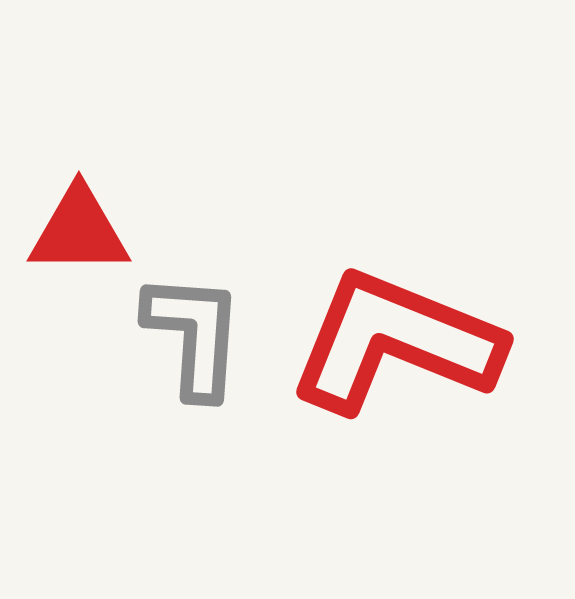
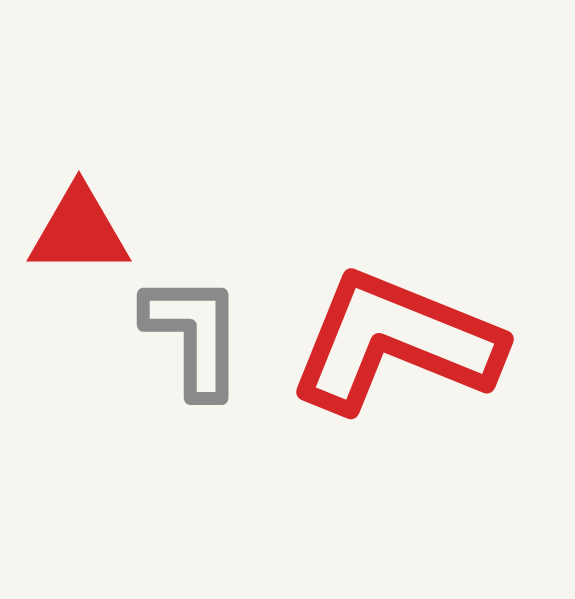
gray L-shape: rotated 4 degrees counterclockwise
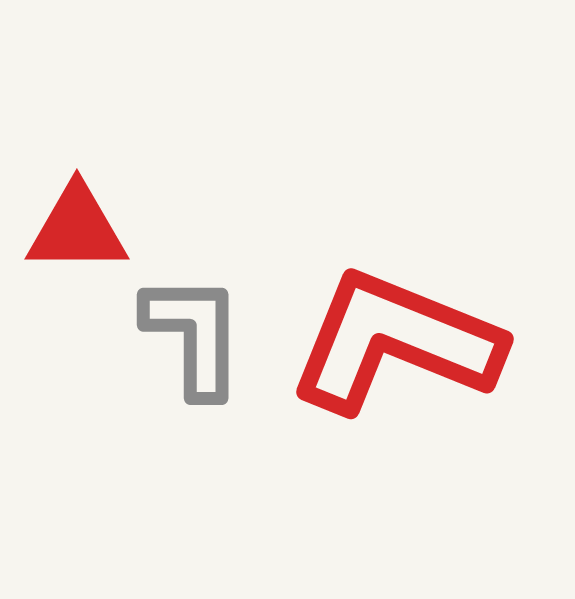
red triangle: moved 2 px left, 2 px up
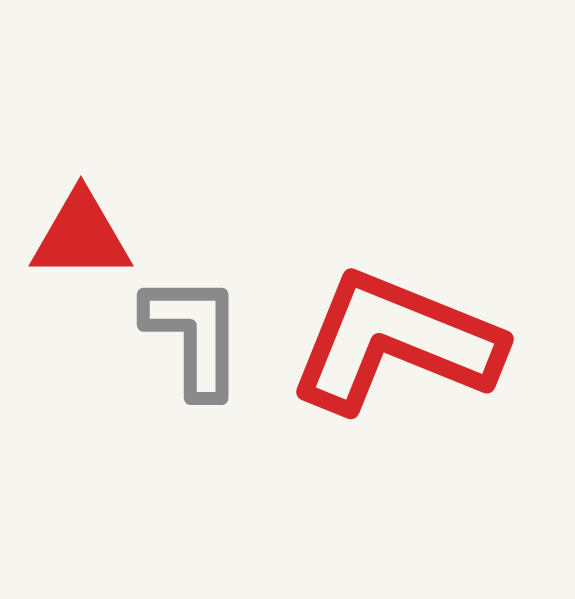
red triangle: moved 4 px right, 7 px down
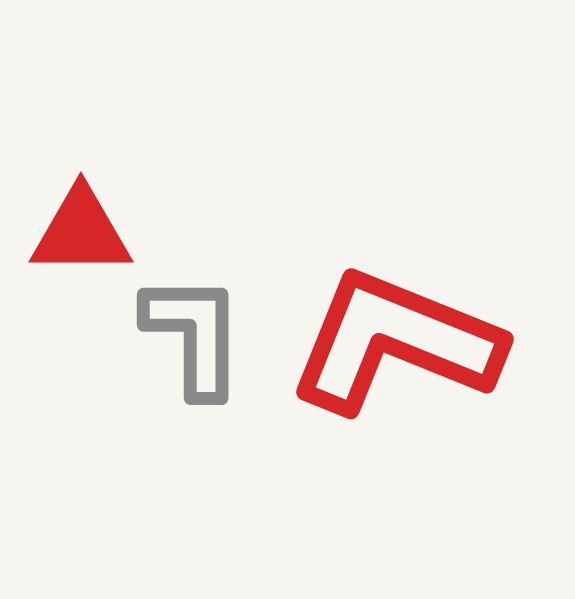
red triangle: moved 4 px up
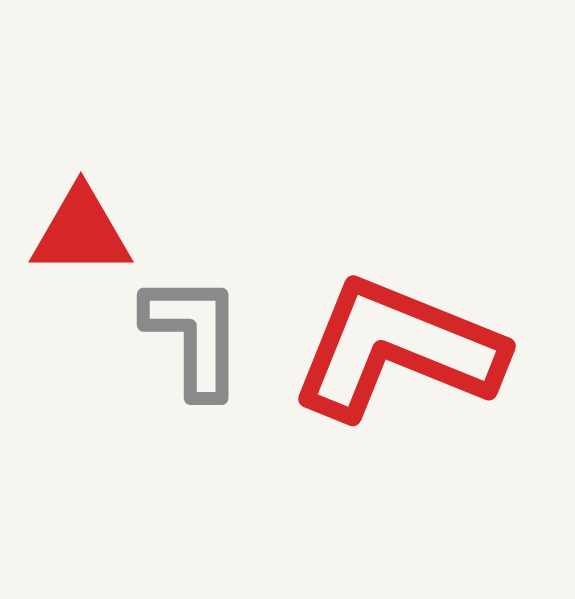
red L-shape: moved 2 px right, 7 px down
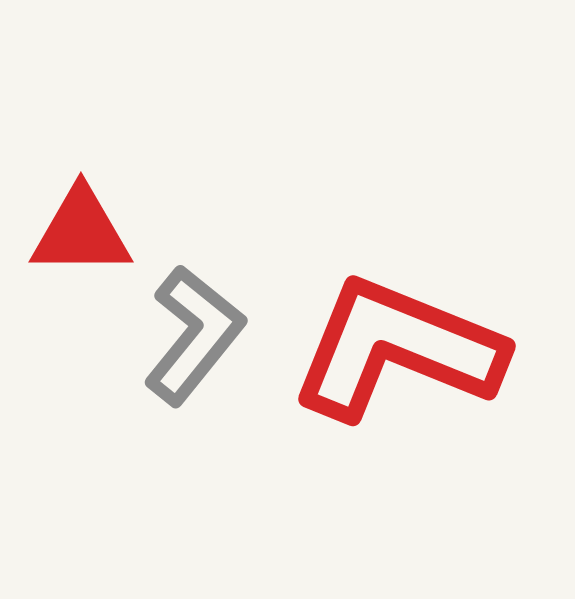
gray L-shape: rotated 39 degrees clockwise
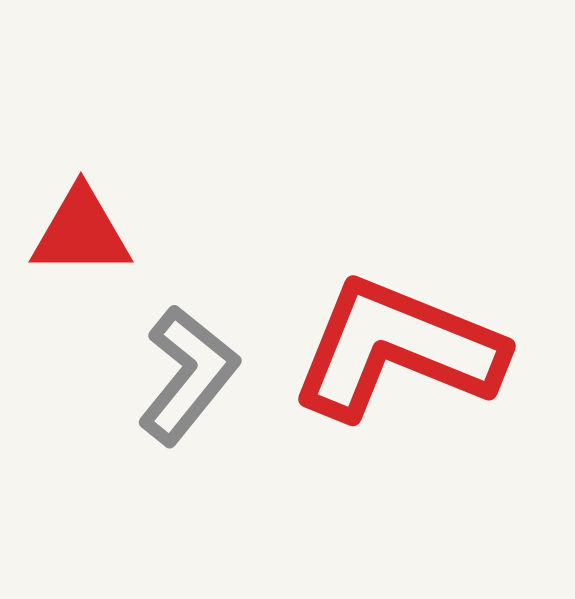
gray L-shape: moved 6 px left, 40 px down
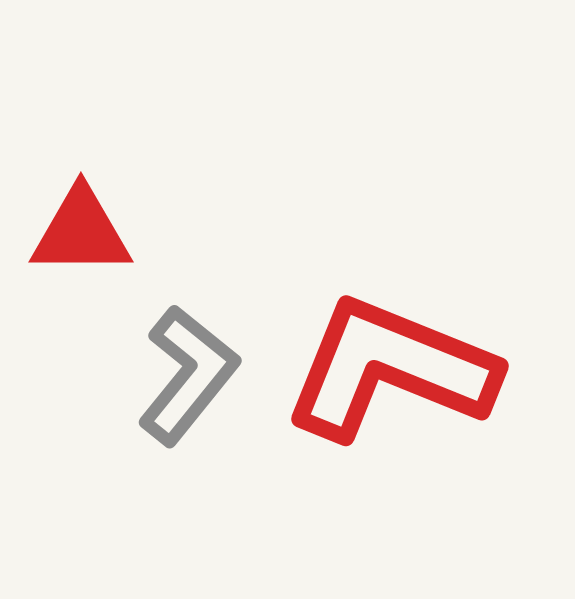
red L-shape: moved 7 px left, 20 px down
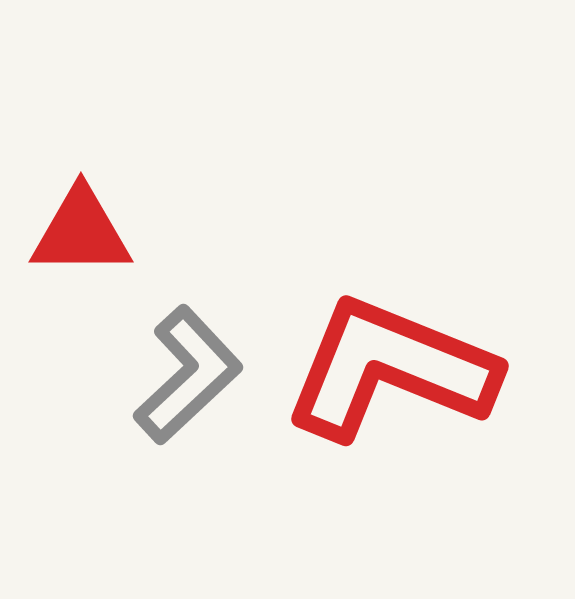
gray L-shape: rotated 8 degrees clockwise
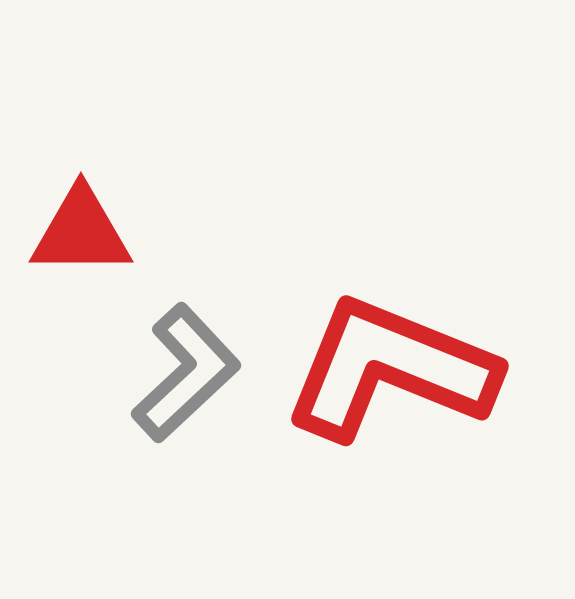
gray L-shape: moved 2 px left, 2 px up
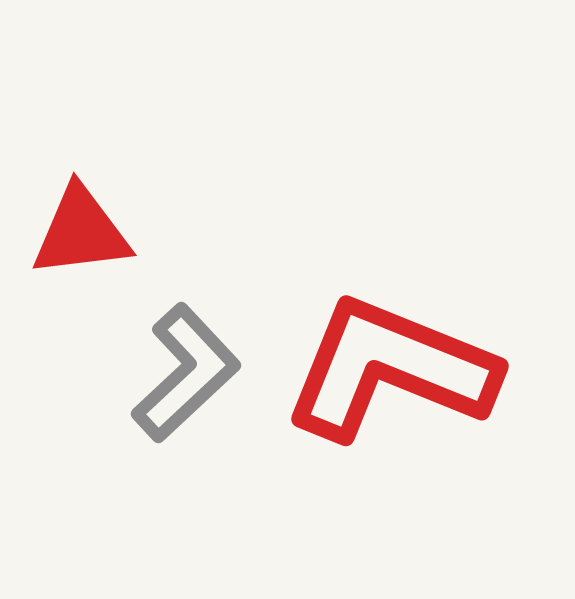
red triangle: rotated 7 degrees counterclockwise
